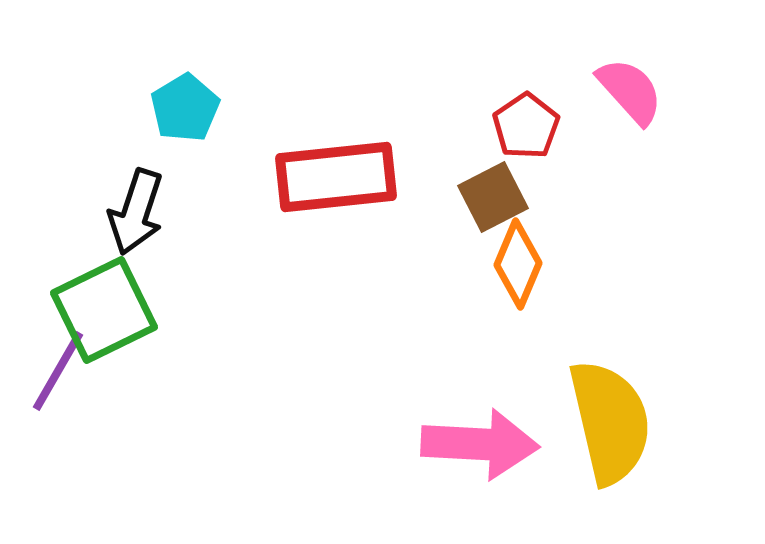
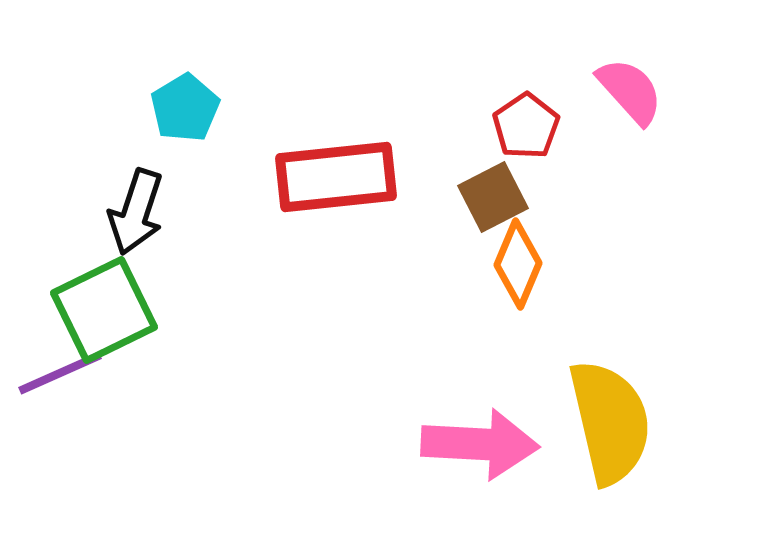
purple line: moved 2 px right, 2 px down; rotated 36 degrees clockwise
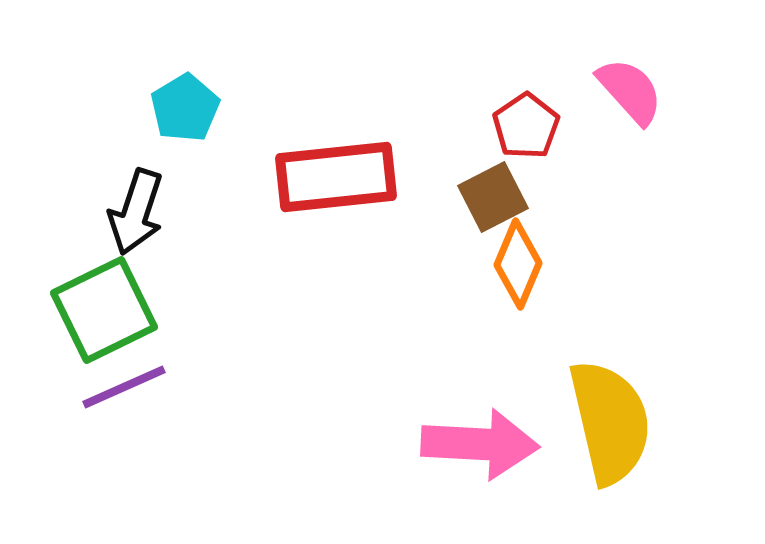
purple line: moved 64 px right, 14 px down
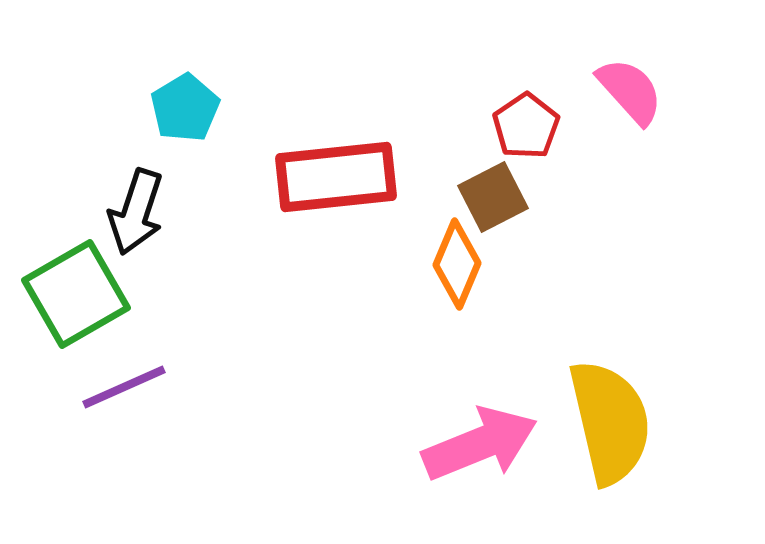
orange diamond: moved 61 px left
green square: moved 28 px left, 16 px up; rotated 4 degrees counterclockwise
pink arrow: rotated 25 degrees counterclockwise
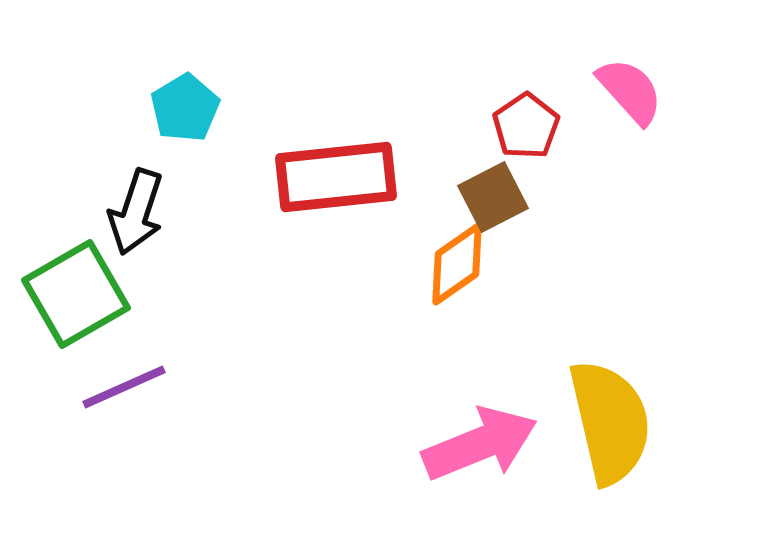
orange diamond: rotated 32 degrees clockwise
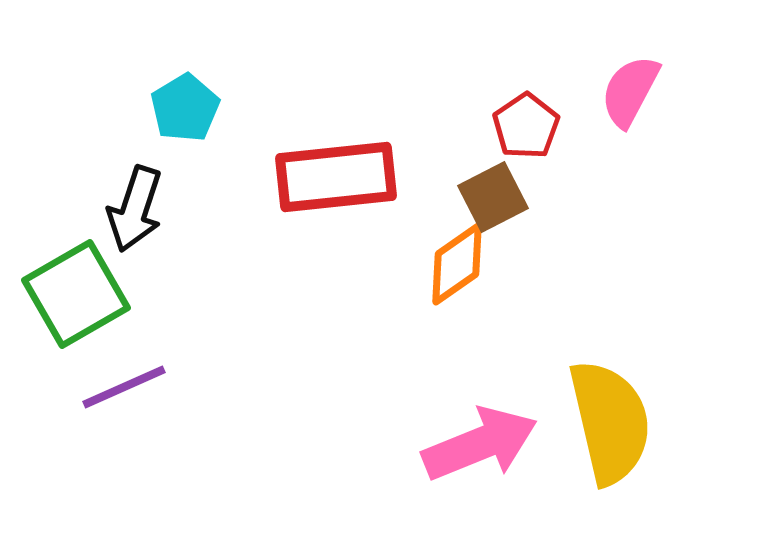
pink semicircle: rotated 110 degrees counterclockwise
black arrow: moved 1 px left, 3 px up
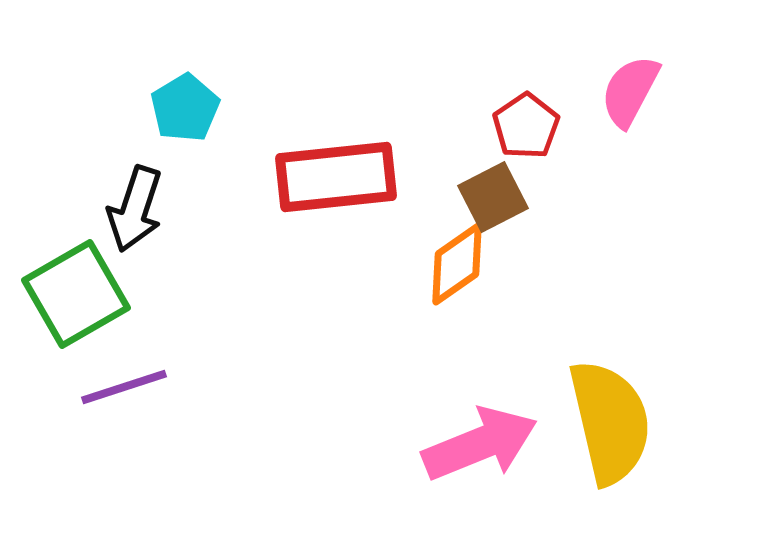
purple line: rotated 6 degrees clockwise
